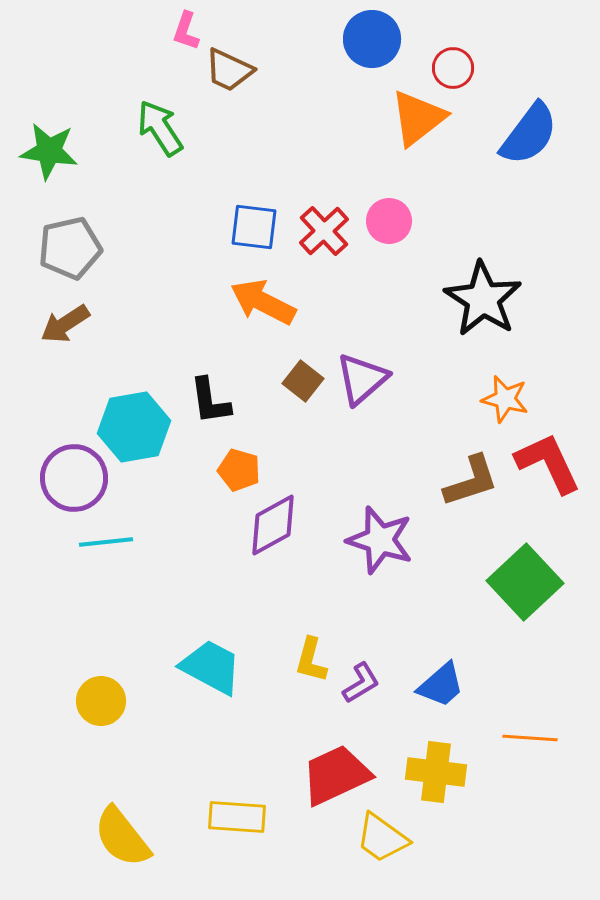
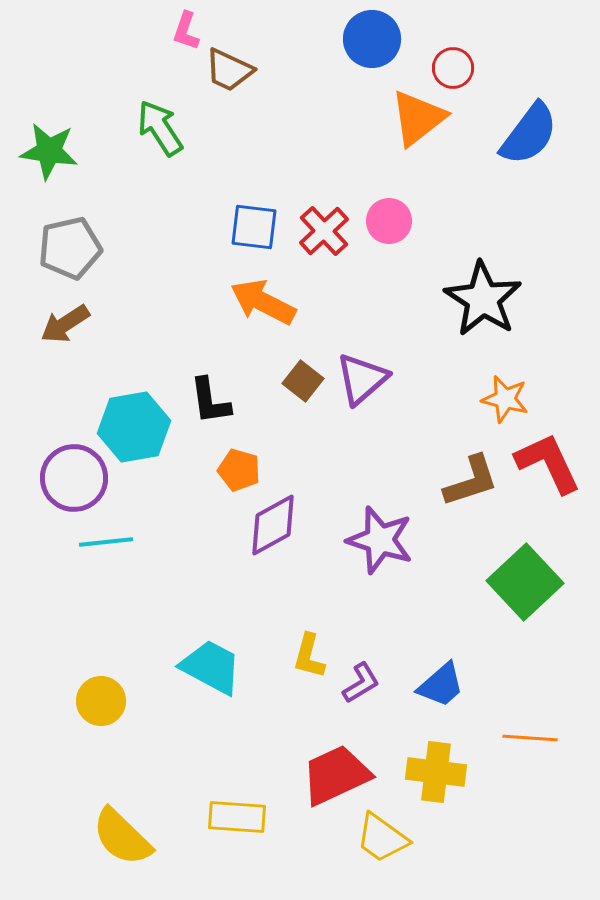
yellow L-shape: moved 2 px left, 4 px up
yellow semicircle: rotated 8 degrees counterclockwise
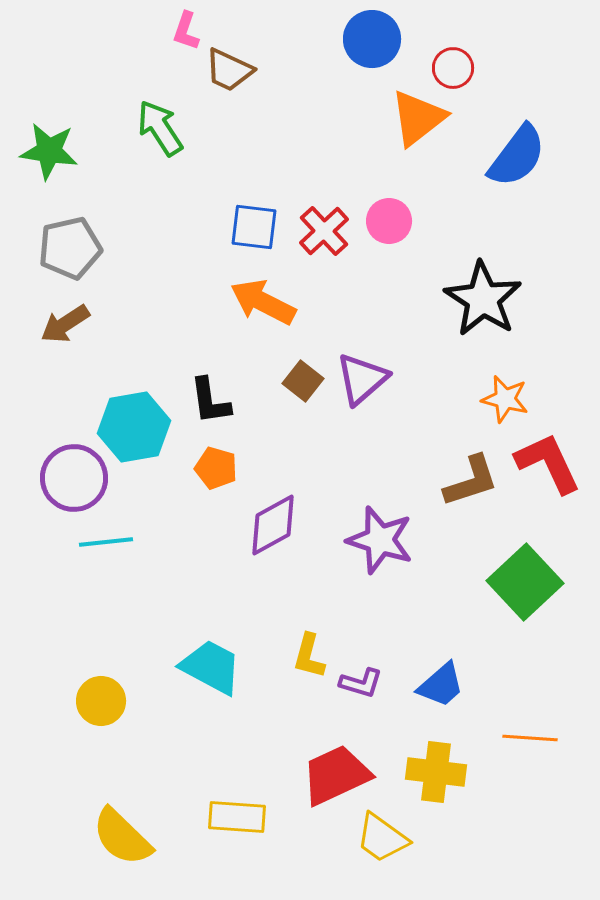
blue semicircle: moved 12 px left, 22 px down
orange pentagon: moved 23 px left, 2 px up
purple L-shape: rotated 48 degrees clockwise
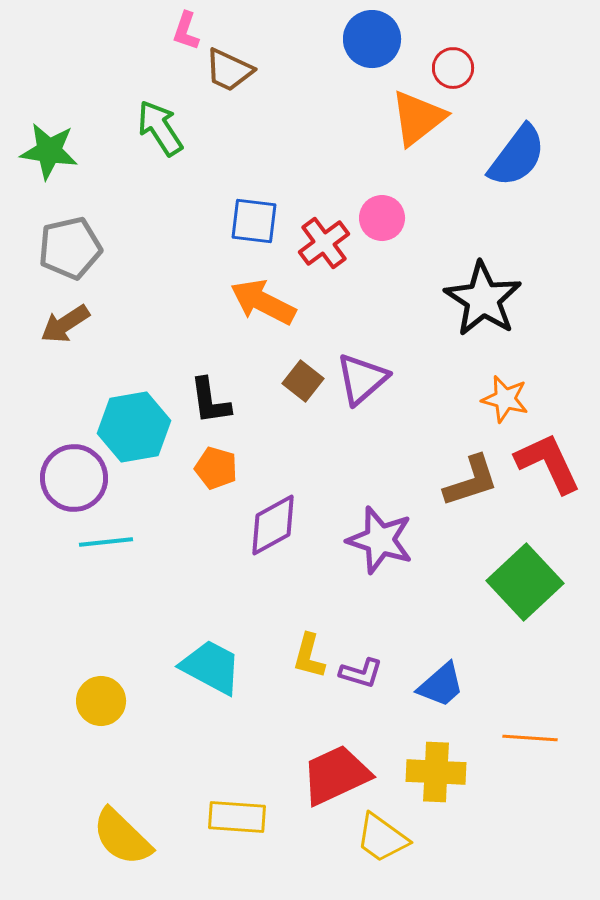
pink circle: moved 7 px left, 3 px up
blue square: moved 6 px up
red cross: moved 12 px down; rotated 6 degrees clockwise
purple L-shape: moved 10 px up
yellow cross: rotated 4 degrees counterclockwise
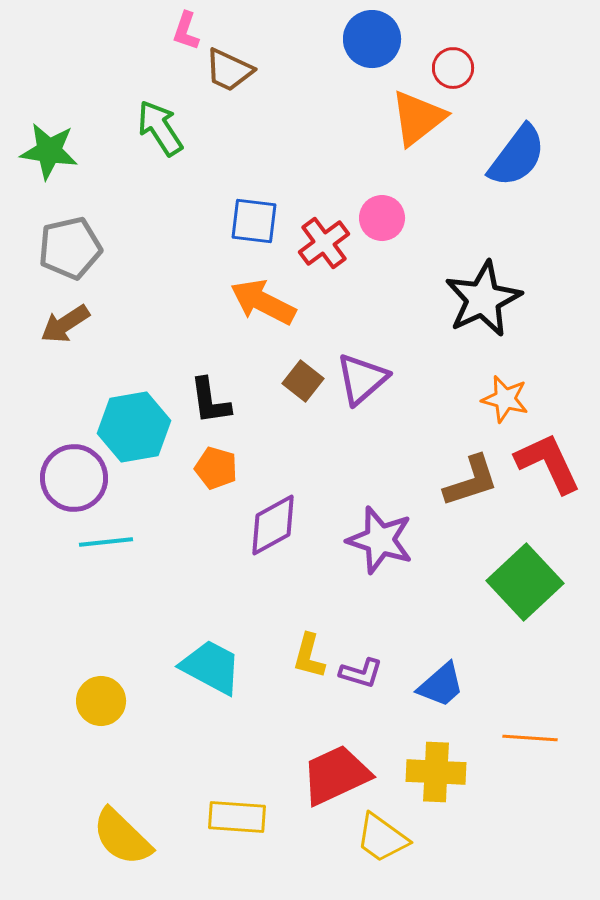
black star: rotated 14 degrees clockwise
